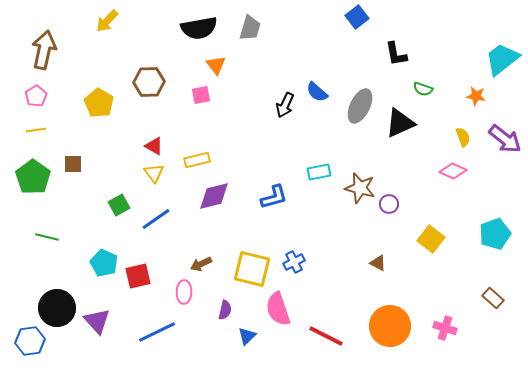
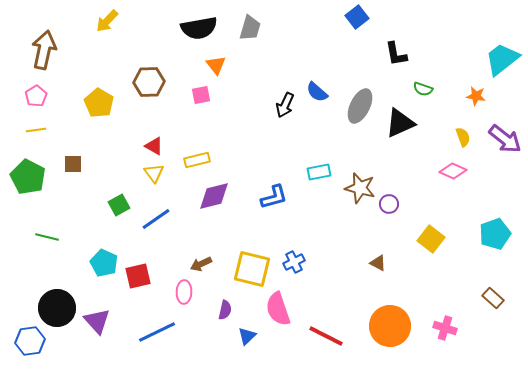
green pentagon at (33, 177): moved 5 px left; rotated 8 degrees counterclockwise
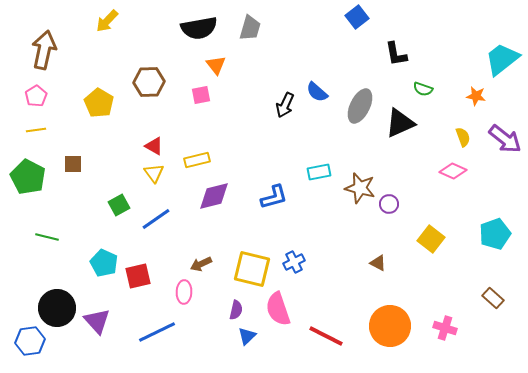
purple semicircle at (225, 310): moved 11 px right
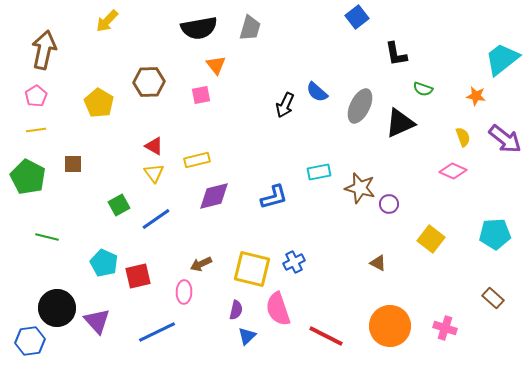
cyan pentagon at (495, 234): rotated 16 degrees clockwise
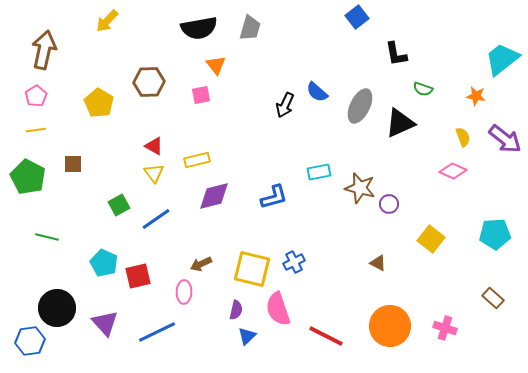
purple triangle at (97, 321): moved 8 px right, 2 px down
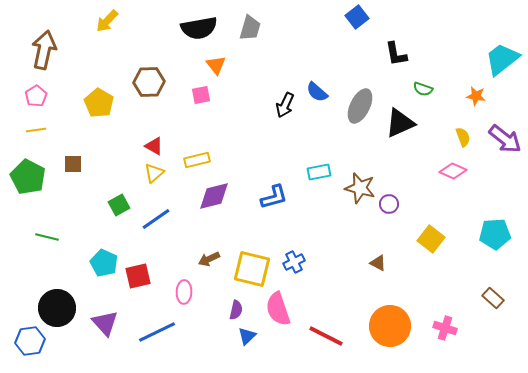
yellow triangle at (154, 173): rotated 25 degrees clockwise
brown arrow at (201, 264): moved 8 px right, 5 px up
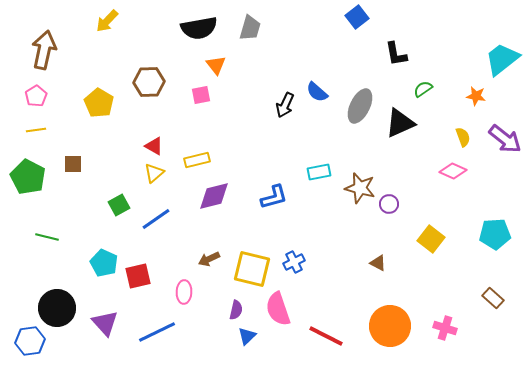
green semicircle at (423, 89): rotated 126 degrees clockwise
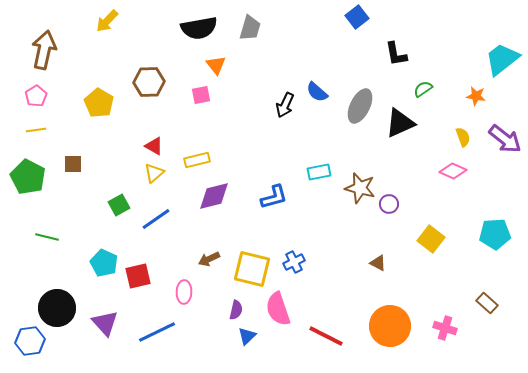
brown rectangle at (493, 298): moved 6 px left, 5 px down
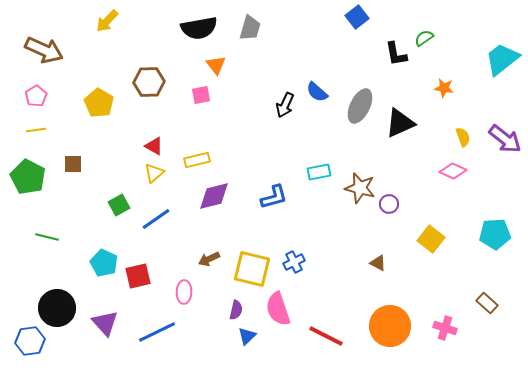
brown arrow at (44, 50): rotated 102 degrees clockwise
green semicircle at (423, 89): moved 1 px right, 51 px up
orange star at (476, 96): moved 32 px left, 8 px up
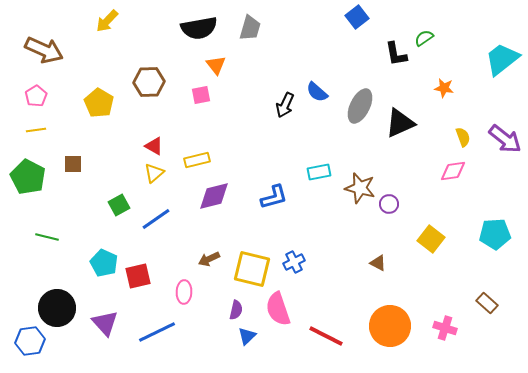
pink diamond at (453, 171): rotated 32 degrees counterclockwise
